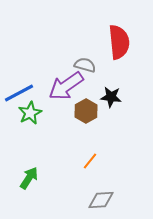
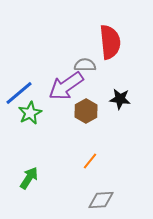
red semicircle: moved 9 px left
gray semicircle: rotated 15 degrees counterclockwise
blue line: rotated 12 degrees counterclockwise
black star: moved 9 px right, 2 px down
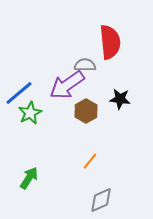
purple arrow: moved 1 px right, 1 px up
gray diamond: rotated 20 degrees counterclockwise
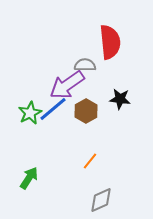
blue line: moved 34 px right, 16 px down
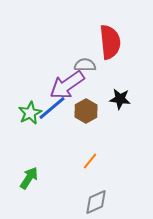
blue line: moved 1 px left, 1 px up
gray diamond: moved 5 px left, 2 px down
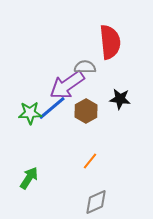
gray semicircle: moved 2 px down
green star: rotated 25 degrees clockwise
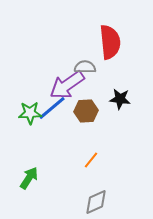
brown hexagon: rotated 25 degrees clockwise
orange line: moved 1 px right, 1 px up
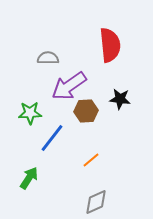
red semicircle: moved 3 px down
gray semicircle: moved 37 px left, 9 px up
purple arrow: moved 2 px right, 1 px down
blue line: moved 30 px down; rotated 12 degrees counterclockwise
orange line: rotated 12 degrees clockwise
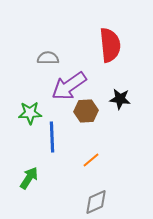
blue line: moved 1 px up; rotated 40 degrees counterclockwise
